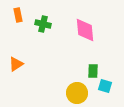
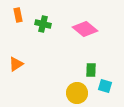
pink diamond: moved 1 px up; rotated 45 degrees counterclockwise
green rectangle: moved 2 px left, 1 px up
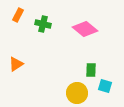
orange rectangle: rotated 40 degrees clockwise
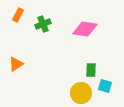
green cross: rotated 35 degrees counterclockwise
pink diamond: rotated 30 degrees counterclockwise
yellow circle: moved 4 px right
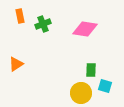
orange rectangle: moved 2 px right, 1 px down; rotated 40 degrees counterclockwise
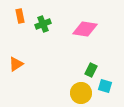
green rectangle: rotated 24 degrees clockwise
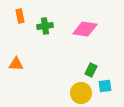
green cross: moved 2 px right, 2 px down; rotated 14 degrees clockwise
orange triangle: rotated 35 degrees clockwise
cyan square: rotated 24 degrees counterclockwise
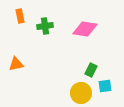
orange triangle: rotated 14 degrees counterclockwise
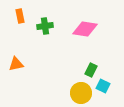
cyan square: moved 2 px left; rotated 32 degrees clockwise
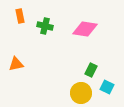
green cross: rotated 21 degrees clockwise
cyan square: moved 4 px right, 1 px down
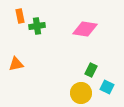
green cross: moved 8 px left; rotated 21 degrees counterclockwise
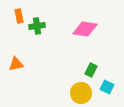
orange rectangle: moved 1 px left
